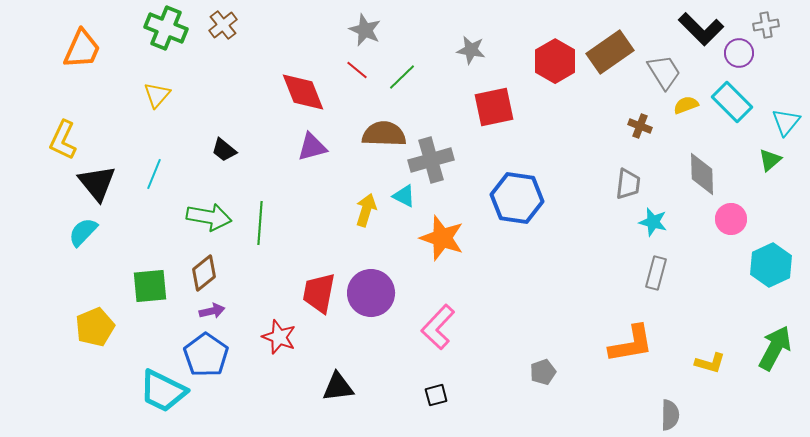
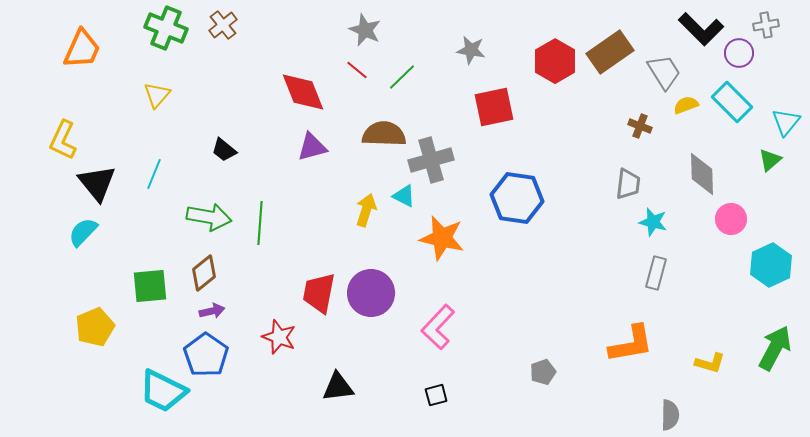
orange star at (442, 238): rotated 6 degrees counterclockwise
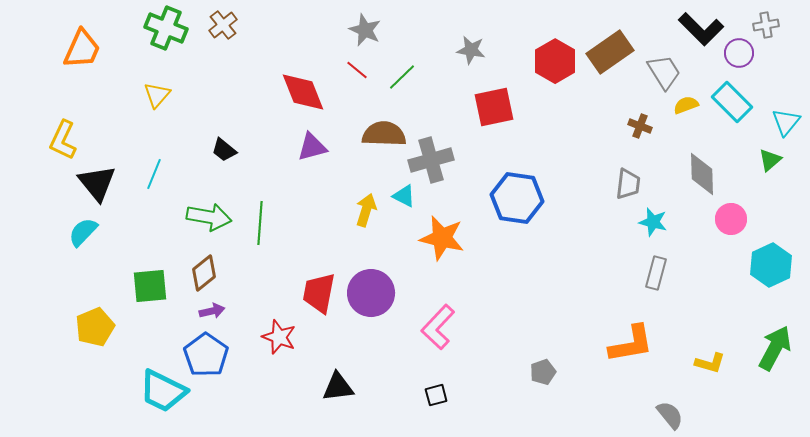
gray semicircle at (670, 415): rotated 40 degrees counterclockwise
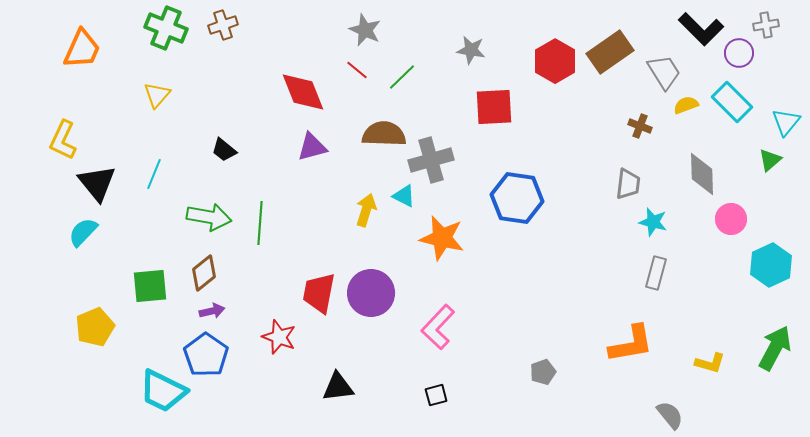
brown cross at (223, 25): rotated 20 degrees clockwise
red square at (494, 107): rotated 9 degrees clockwise
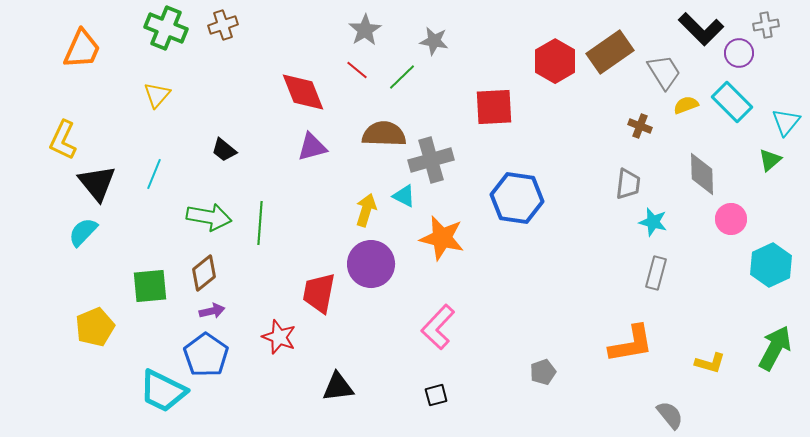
gray star at (365, 30): rotated 16 degrees clockwise
gray star at (471, 50): moved 37 px left, 9 px up
purple circle at (371, 293): moved 29 px up
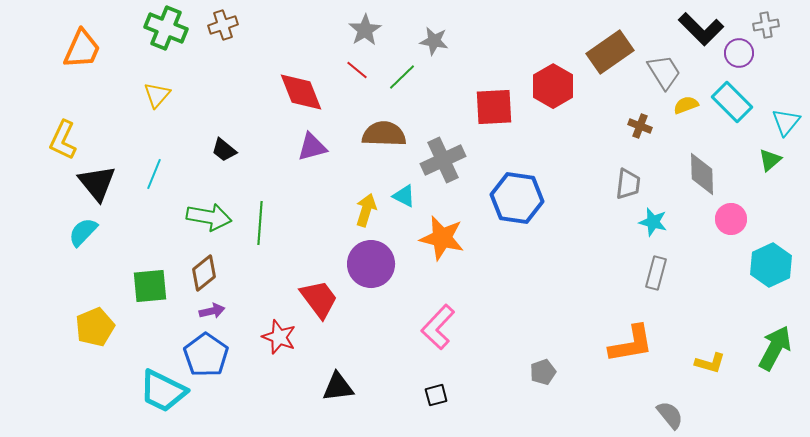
red hexagon at (555, 61): moved 2 px left, 25 px down
red diamond at (303, 92): moved 2 px left
gray cross at (431, 160): moved 12 px right; rotated 9 degrees counterclockwise
red trapezoid at (319, 293): moved 6 px down; rotated 132 degrees clockwise
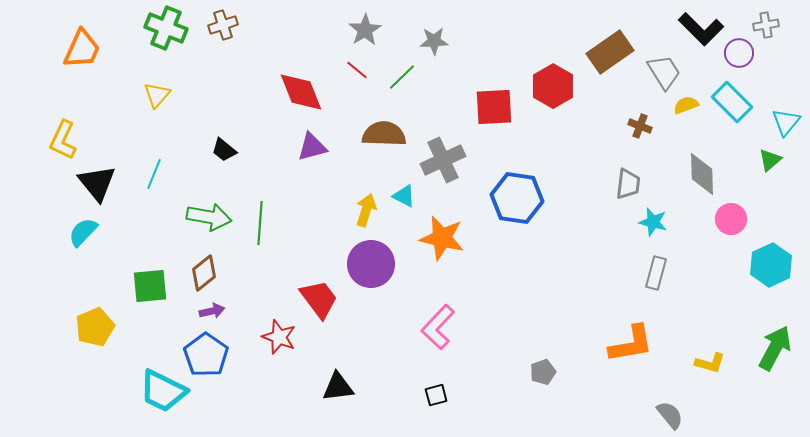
gray star at (434, 41): rotated 12 degrees counterclockwise
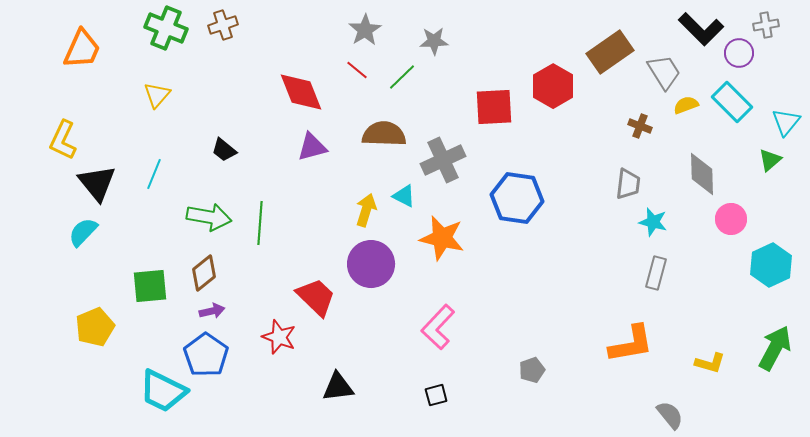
red trapezoid at (319, 299): moved 3 px left, 2 px up; rotated 9 degrees counterclockwise
gray pentagon at (543, 372): moved 11 px left, 2 px up
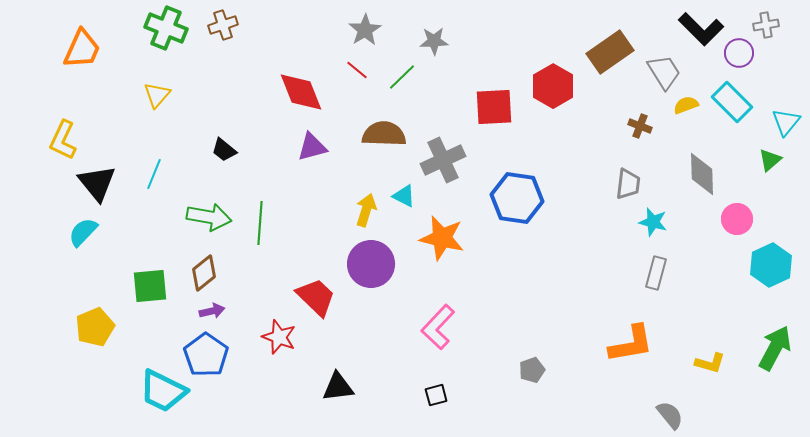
pink circle at (731, 219): moved 6 px right
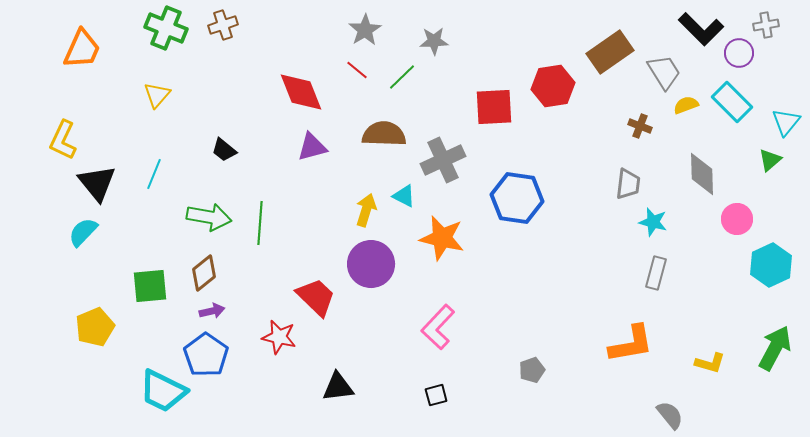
red hexagon at (553, 86): rotated 21 degrees clockwise
red star at (279, 337): rotated 8 degrees counterclockwise
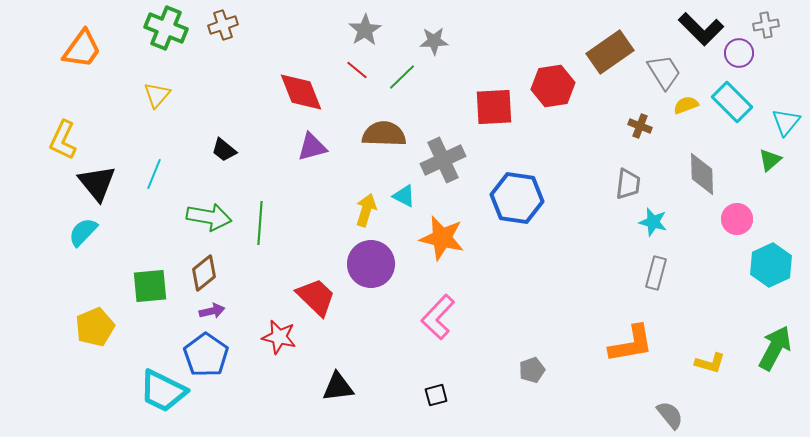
orange trapezoid at (82, 49): rotated 12 degrees clockwise
pink L-shape at (438, 327): moved 10 px up
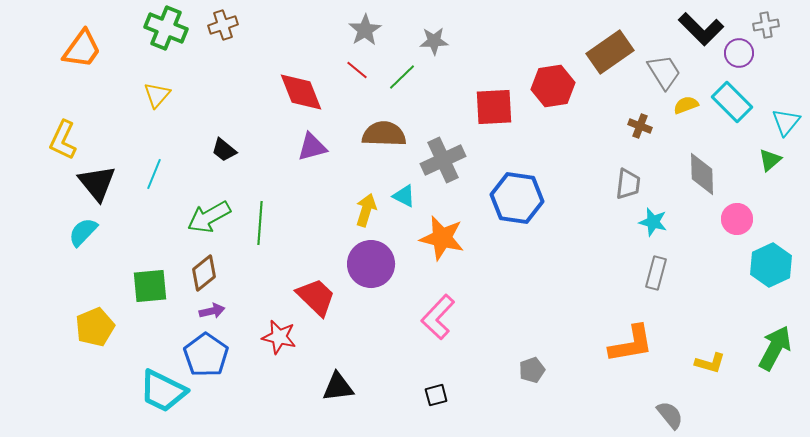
green arrow at (209, 217): rotated 141 degrees clockwise
